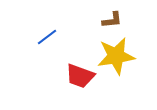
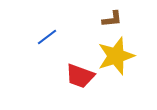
brown L-shape: moved 1 px up
yellow star: rotated 9 degrees counterclockwise
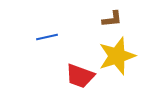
blue line: rotated 25 degrees clockwise
yellow star: moved 1 px right
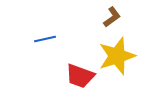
brown L-shape: moved 2 px up; rotated 30 degrees counterclockwise
blue line: moved 2 px left, 2 px down
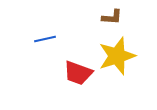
brown L-shape: rotated 40 degrees clockwise
red trapezoid: moved 2 px left, 3 px up
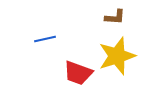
brown L-shape: moved 3 px right
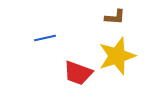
blue line: moved 1 px up
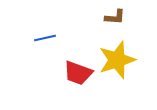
yellow star: moved 4 px down
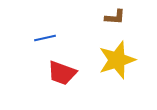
red trapezoid: moved 16 px left
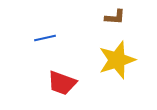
red trapezoid: moved 10 px down
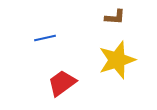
red trapezoid: rotated 124 degrees clockwise
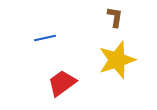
brown L-shape: rotated 85 degrees counterclockwise
